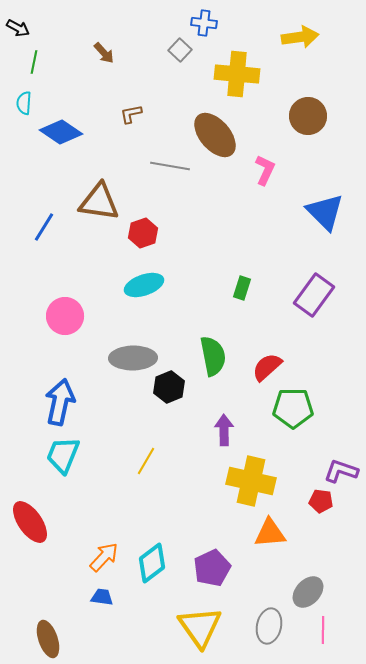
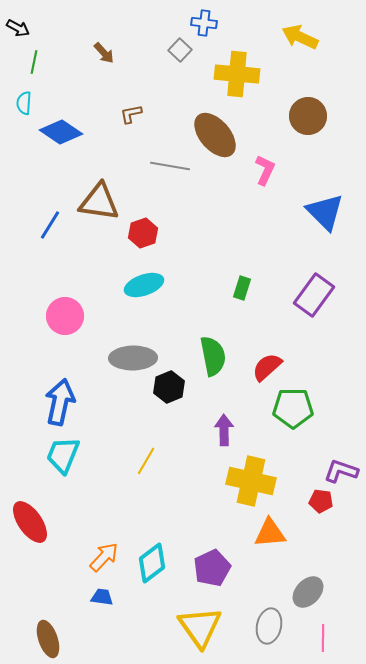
yellow arrow at (300, 37): rotated 147 degrees counterclockwise
blue line at (44, 227): moved 6 px right, 2 px up
pink line at (323, 630): moved 8 px down
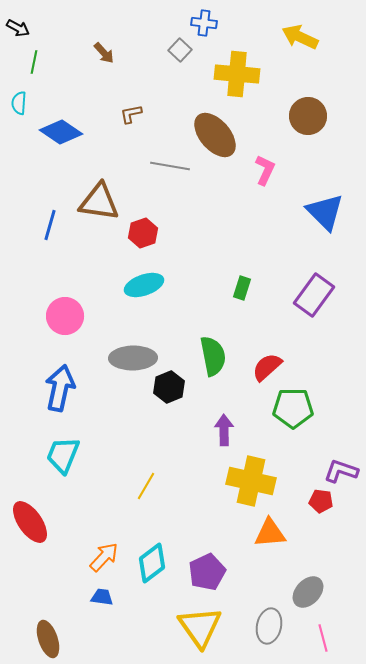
cyan semicircle at (24, 103): moved 5 px left
blue line at (50, 225): rotated 16 degrees counterclockwise
blue arrow at (60, 402): moved 14 px up
yellow line at (146, 461): moved 25 px down
purple pentagon at (212, 568): moved 5 px left, 4 px down
pink line at (323, 638): rotated 16 degrees counterclockwise
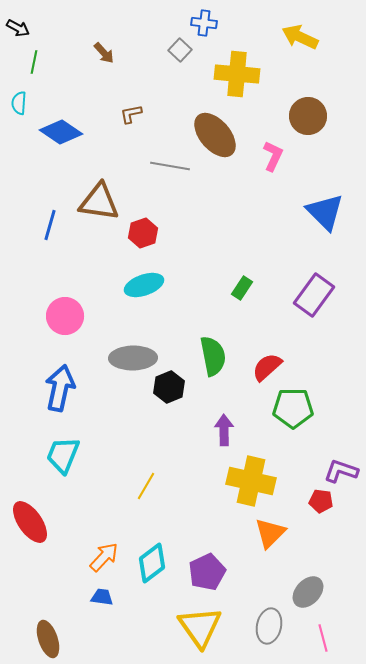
pink L-shape at (265, 170): moved 8 px right, 14 px up
green rectangle at (242, 288): rotated 15 degrees clockwise
orange triangle at (270, 533): rotated 40 degrees counterclockwise
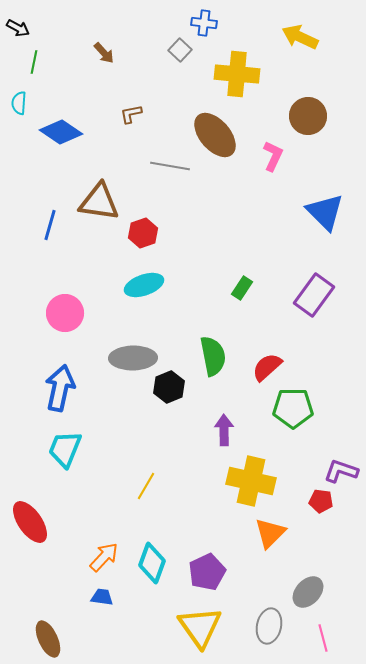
pink circle at (65, 316): moved 3 px up
cyan trapezoid at (63, 455): moved 2 px right, 6 px up
cyan diamond at (152, 563): rotated 33 degrees counterclockwise
brown ellipse at (48, 639): rotated 6 degrees counterclockwise
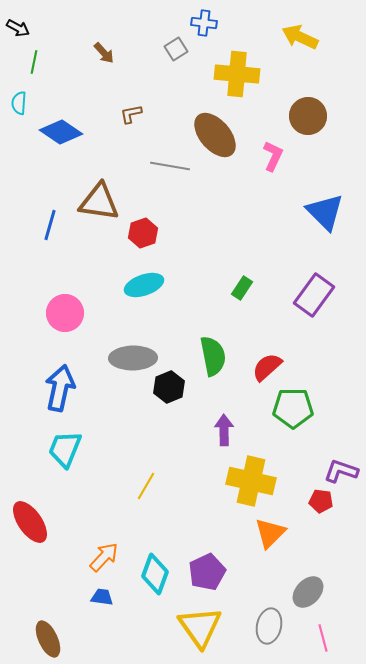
gray square at (180, 50): moved 4 px left, 1 px up; rotated 15 degrees clockwise
cyan diamond at (152, 563): moved 3 px right, 11 px down
